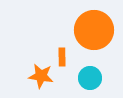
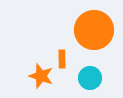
orange rectangle: moved 2 px down
orange star: rotated 10 degrees clockwise
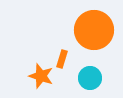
orange rectangle: rotated 18 degrees clockwise
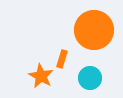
orange star: rotated 10 degrees clockwise
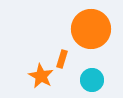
orange circle: moved 3 px left, 1 px up
cyan circle: moved 2 px right, 2 px down
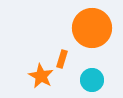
orange circle: moved 1 px right, 1 px up
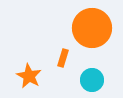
orange rectangle: moved 1 px right, 1 px up
orange star: moved 12 px left
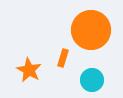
orange circle: moved 1 px left, 2 px down
orange star: moved 6 px up
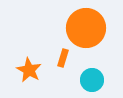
orange circle: moved 5 px left, 2 px up
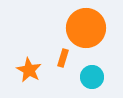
cyan circle: moved 3 px up
